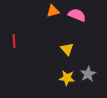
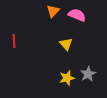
orange triangle: rotated 32 degrees counterclockwise
yellow triangle: moved 1 px left, 5 px up
yellow star: rotated 21 degrees counterclockwise
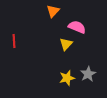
pink semicircle: moved 12 px down
yellow triangle: rotated 24 degrees clockwise
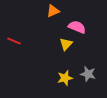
orange triangle: rotated 24 degrees clockwise
red line: rotated 64 degrees counterclockwise
gray star: rotated 28 degrees counterclockwise
yellow star: moved 2 px left
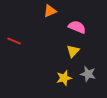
orange triangle: moved 3 px left
yellow triangle: moved 7 px right, 7 px down
yellow star: moved 1 px left
